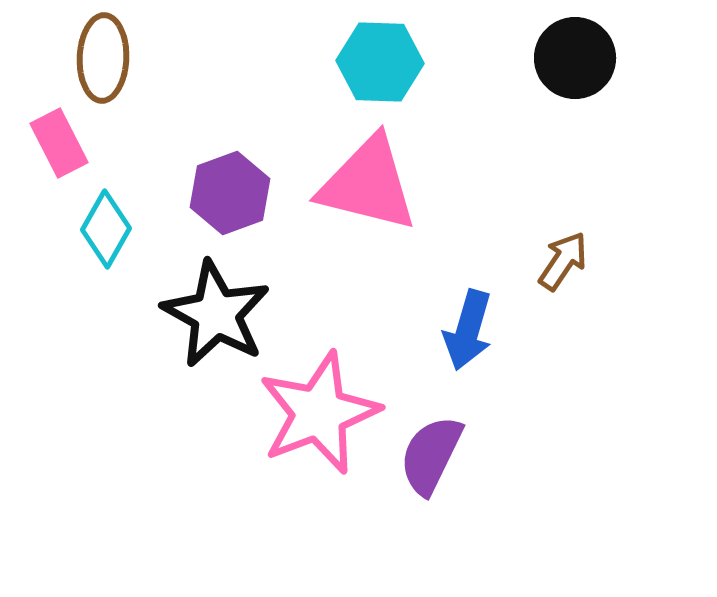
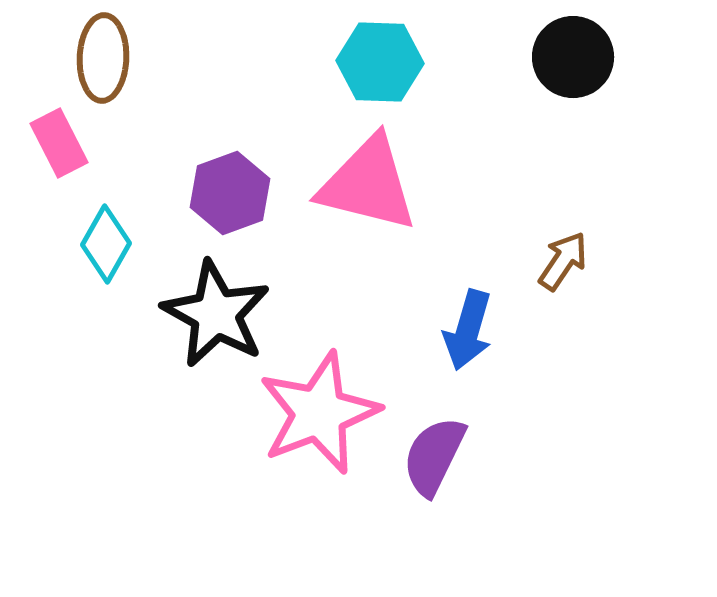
black circle: moved 2 px left, 1 px up
cyan diamond: moved 15 px down
purple semicircle: moved 3 px right, 1 px down
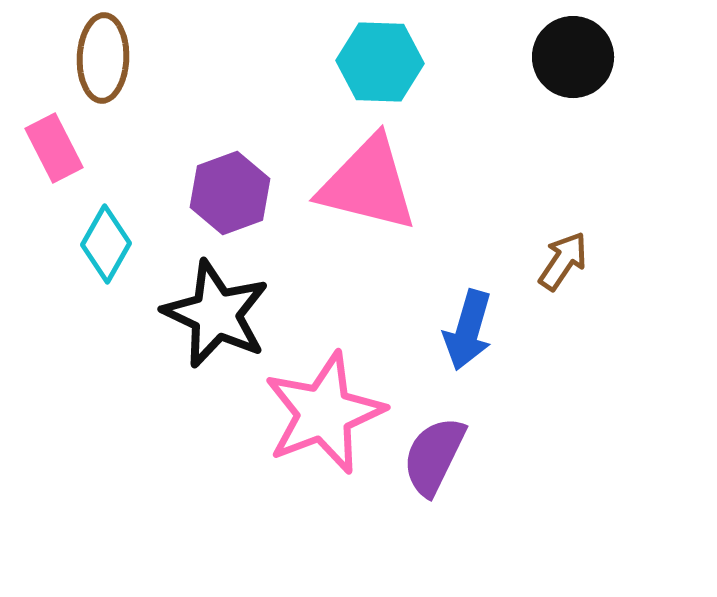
pink rectangle: moved 5 px left, 5 px down
black star: rotated 4 degrees counterclockwise
pink star: moved 5 px right
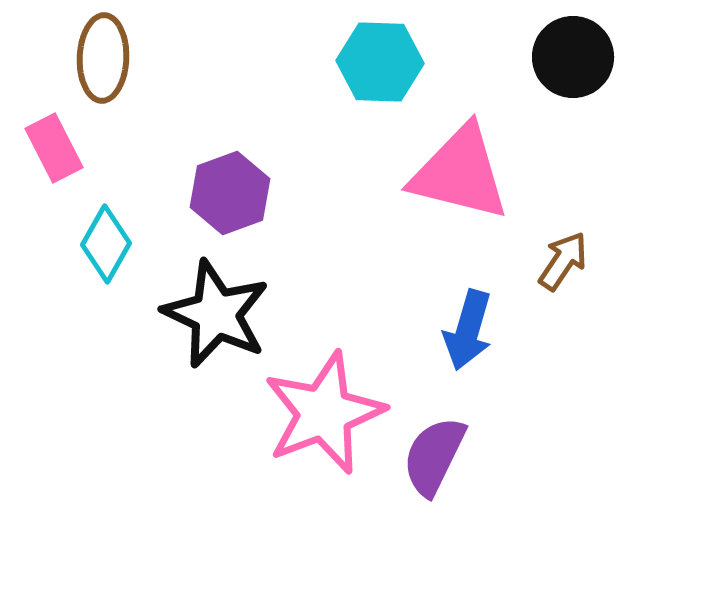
pink triangle: moved 92 px right, 11 px up
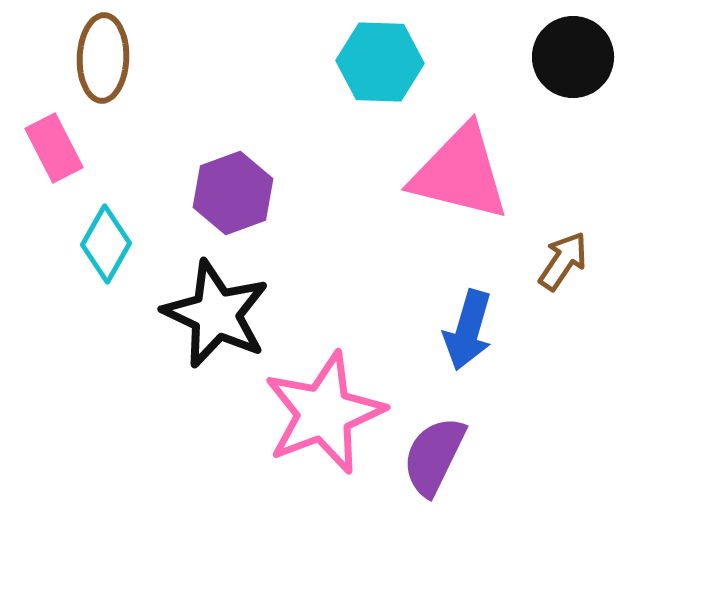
purple hexagon: moved 3 px right
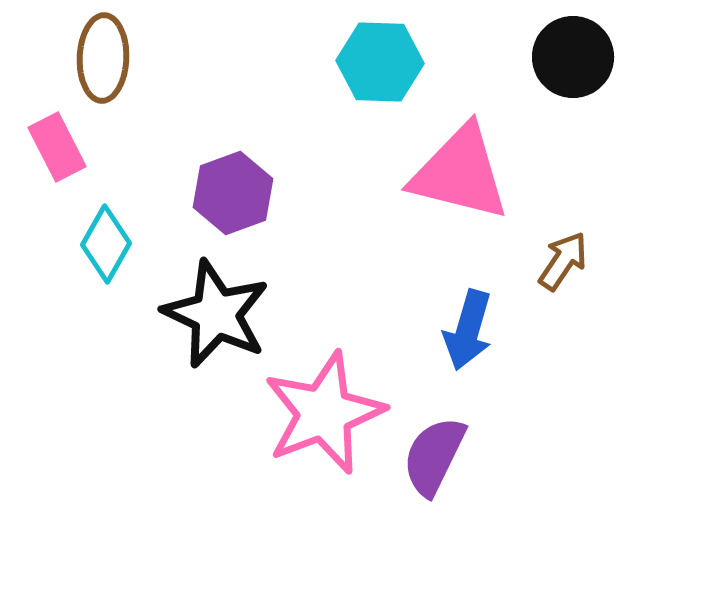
pink rectangle: moved 3 px right, 1 px up
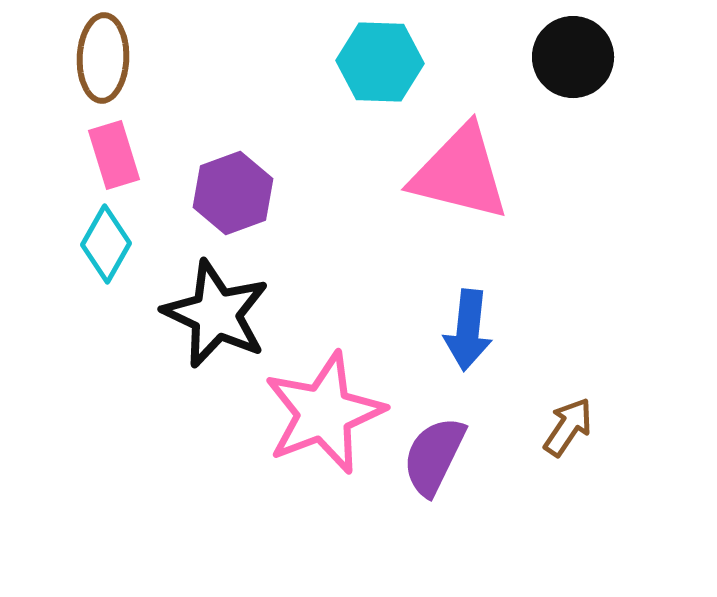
pink rectangle: moved 57 px right, 8 px down; rotated 10 degrees clockwise
brown arrow: moved 5 px right, 166 px down
blue arrow: rotated 10 degrees counterclockwise
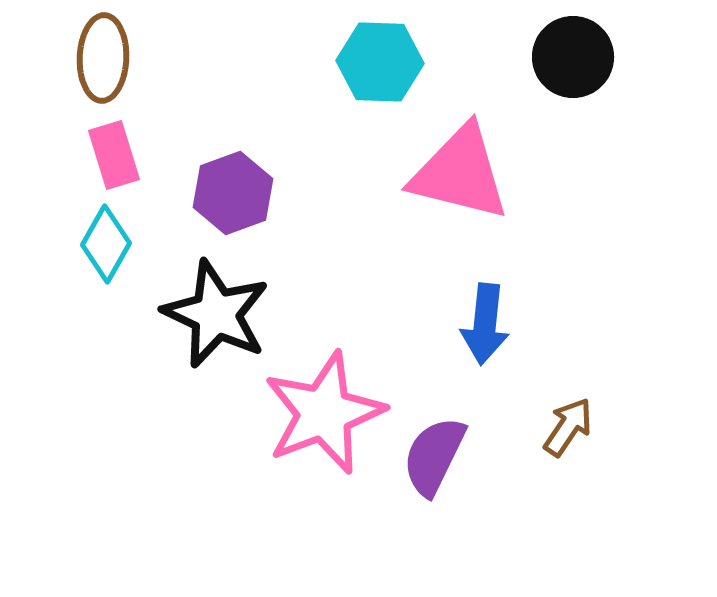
blue arrow: moved 17 px right, 6 px up
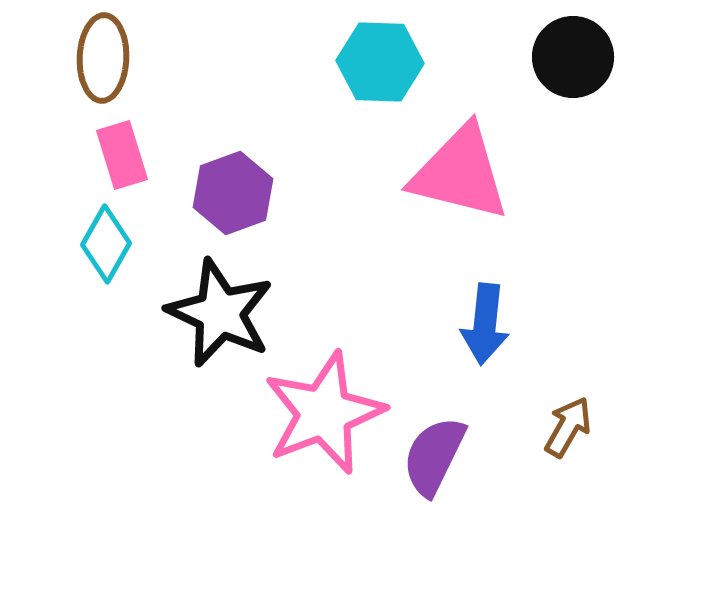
pink rectangle: moved 8 px right
black star: moved 4 px right, 1 px up
brown arrow: rotated 4 degrees counterclockwise
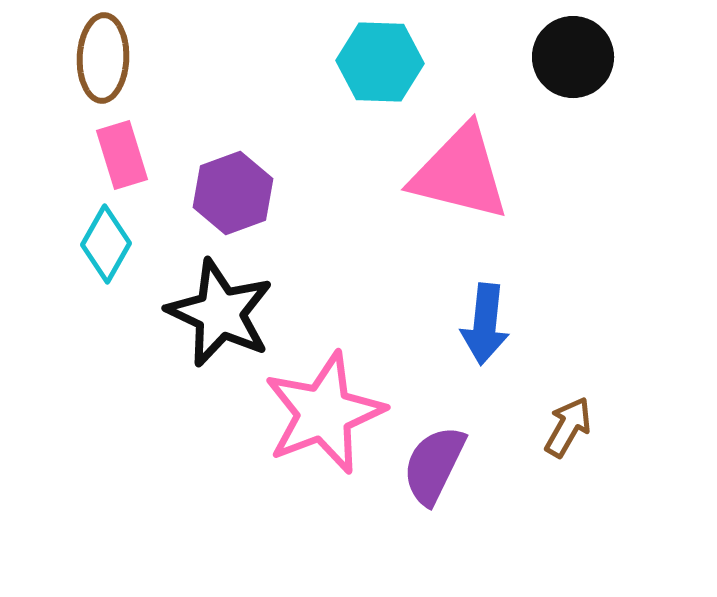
purple semicircle: moved 9 px down
